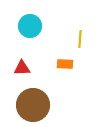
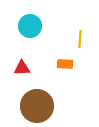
brown circle: moved 4 px right, 1 px down
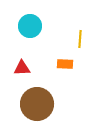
brown circle: moved 2 px up
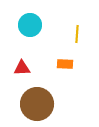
cyan circle: moved 1 px up
yellow line: moved 3 px left, 5 px up
